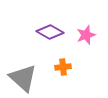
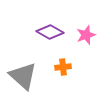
gray triangle: moved 2 px up
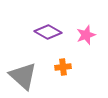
purple diamond: moved 2 px left
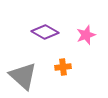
purple diamond: moved 3 px left
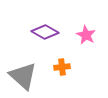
pink star: rotated 24 degrees counterclockwise
orange cross: moved 1 px left
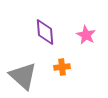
purple diamond: rotated 56 degrees clockwise
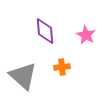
purple diamond: moved 1 px up
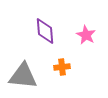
gray triangle: rotated 36 degrees counterclockwise
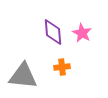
purple diamond: moved 8 px right, 1 px down
pink star: moved 4 px left, 2 px up
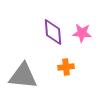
pink star: rotated 24 degrees counterclockwise
orange cross: moved 4 px right
